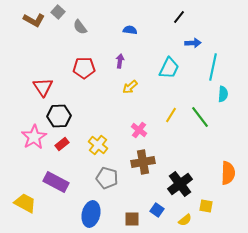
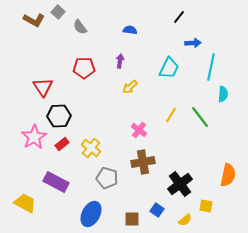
cyan line: moved 2 px left
yellow cross: moved 7 px left, 3 px down
orange semicircle: moved 2 px down; rotated 10 degrees clockwise
blue ellipse: rotated 15 degrees clockwise
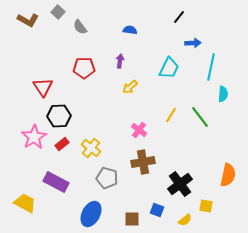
brown L-shape: moved 6 px left
blue square: rotated 16 degrees counterclockwise
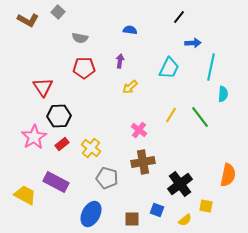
gray semicircle: moved 11 px down; rotated 42 degrees counterclockwise
yellow trapezoid: moved 8 px up
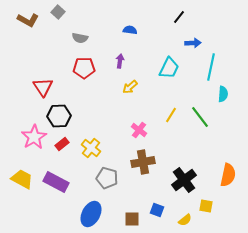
black cross: moved 4 px right, 4 px up
yellow trapezoid: moved 3 px left, 16 px up
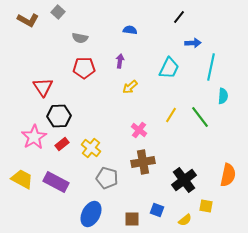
cyan semicircle: moved 2 px down
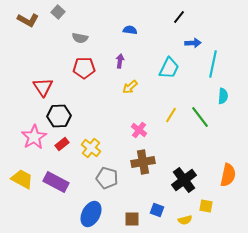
cyan line: moved 2 px right, 3 px up
yellow semicircle: rotated 24 degrees clockwise
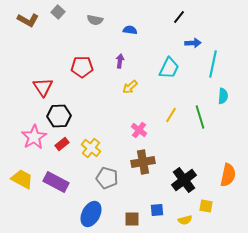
gray semicircle: moved 15 px right, 18 px up
red pentagon: moved 2 px left, 1 px up
green line: rotated 20 degrees clockwise
blue square: rotated 24 degrees counterclockwise
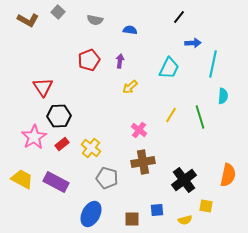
red pentagon: moved 7 px right, 7 px up; rotated 20 degrees counterclockwise
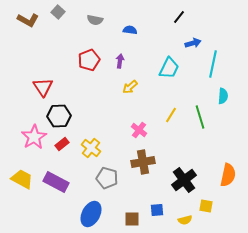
blue arrow: rotated 14 degrees counterclockwise
